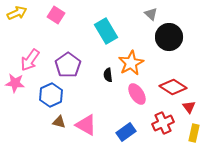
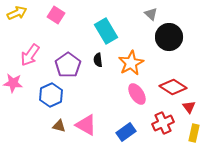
pink arrow: moved 5 px up
black semicircle: moved 10 px left, 15 px up
pink star: moved 2 px left
brown triangle: moved 4 px down
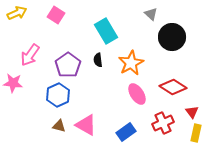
black circle: moved 3 px right
blue hexagon: moved 7 px right
red triangle: moved 3 px right, 5 px down
yellow rectangle: moved 2 px right
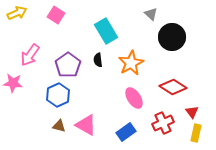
pink ellipse: moved 3 px left, 4 px down
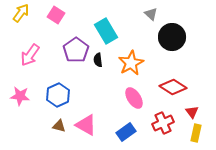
yellow arrow: moved 4 px right; rotated 30 degrees counterclockwise
purple pentagon: moved 8 px right, 15 px up
pink star: moved 7 px right, 13 px down
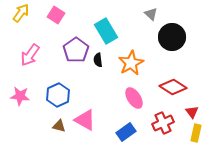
pink triangle: moved 1 px left, 5 px up
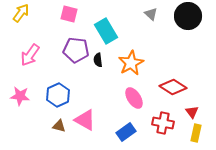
pink square: moved 13 px right, 1 px up; rotated 18 degrees counterclockwise
black circle: moved 16 px right, 21 px up
purple pentagon: rotated 30 degrees counterclockwise
red cross: rotated 35 degrees clockwise
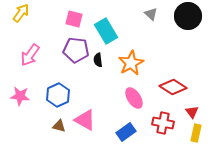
pink square: moved 5 px right, 5 px down
